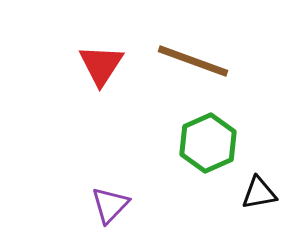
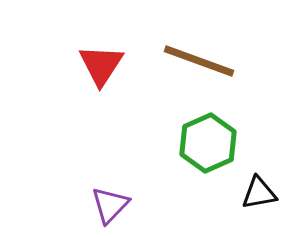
brown line: moved 6 px right
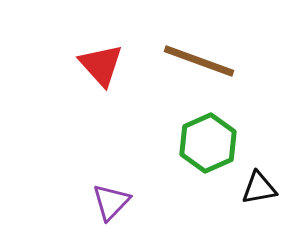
red triangle: rotated 15 degrees counterclockwise
black triangle: moved 5 px up
purple triangle: moved 1 px right, 3 px up
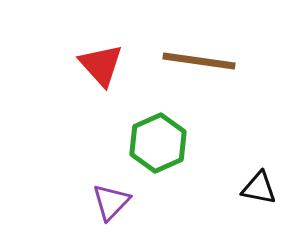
brown line: rotated 12 degrees counterclockwise
green hexagon: moved 50 px left
black triangle: rotated 21 degrees clockwise
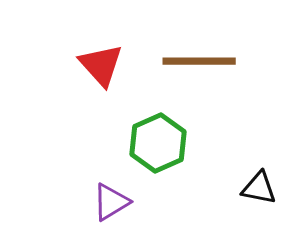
brown line: rotated 8 degrees counterclockwise
purple triangle: rotated 15 degrees clockwise
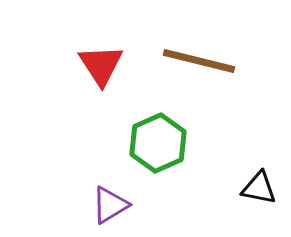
brown line: rotated 14 degrees clockwise
red triangle: rotated 9 degrees clockwise
purple triangle: moved 1 px left, 3 px down
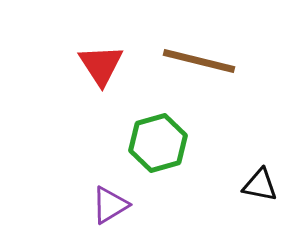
green hexagon: rotated 8 degrees clockwise
black triangle: moved 1 px right, 3 px up
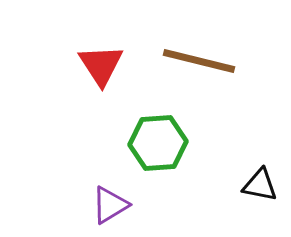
green hexagon: rotated 12 degrees clockwise
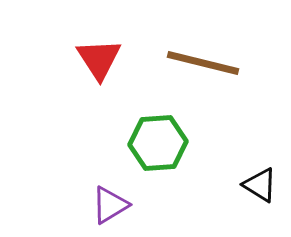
brown line: moved 4 px right, 2 px down
red triangle: moved 2 px left, 6 px up
black triangle: rotated 21 degrees clockwise
